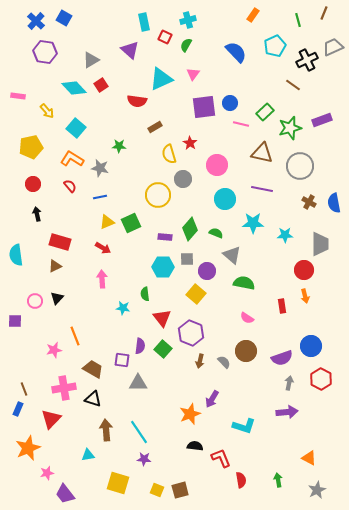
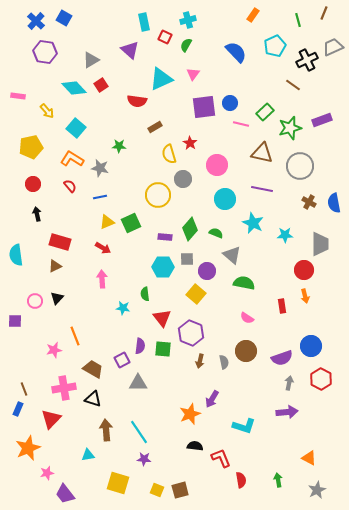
cyan star at (253, 223): rotated 25 degrees clockwise
green square at (163, 349): rotated 36 degrees counterclockwise
purple square at (122, 360): rotated 35 degrees counterclockwise
gray semicircle at (224, 362): rotated 32 degrees clockwise
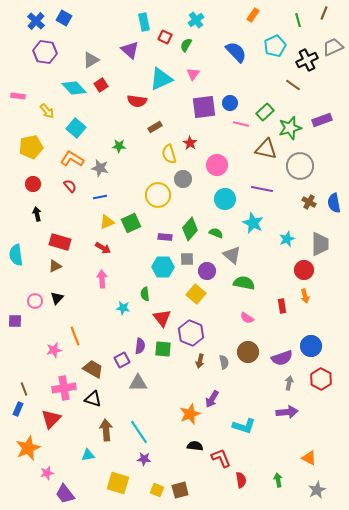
cyan cross at (188, 20): moved 8 px right; rotated 21 degrees counterclockwise
brown triangle at (262, 153): moved 4 px right, 4 px up
cyan star at (285, 235): moved 2 px right, 4 px down; rotated 21 degrees counterclockwise
brown circle at (246, 351): moved 2 px right, 1 px down
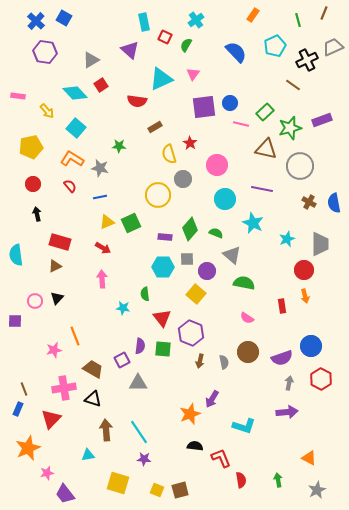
cyan diamond at (74, 88): moved 1 px right, 5 px down
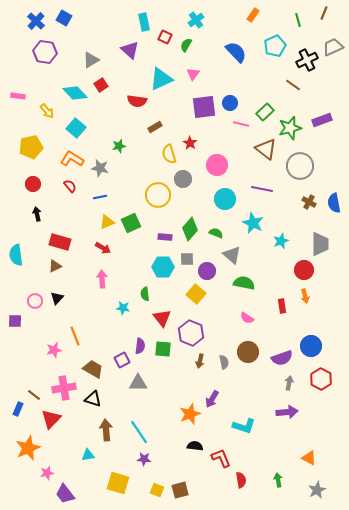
green star at (119, 146): rotated 16 degrees counterclockwise
brown triangle at (266, 149): rotated 25 degrees clockwise
cyan star at (287, 239): moved 6 px left, 2 px down
brown line at (24, 389): moved 10 px right, 6 px down; rotated 32 degrees counterclockwise
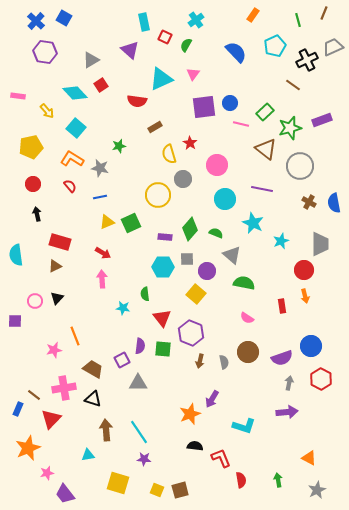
red arrow at (103, 248): moved 5 px down
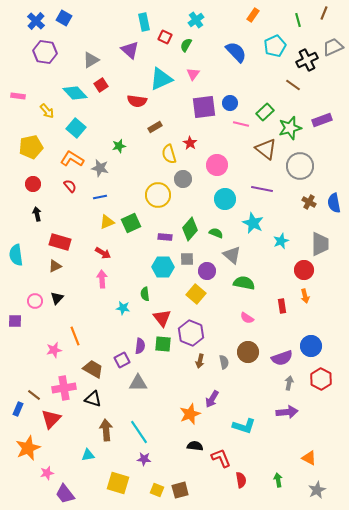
green square at (163, 349): moved 5 px up
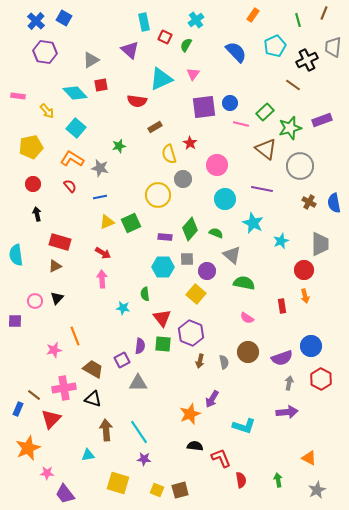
gray trapezoid at (333, 47): rotated 60 degrees counterclockwise
red square at (101, 85): rotated 24 degrees clockwise
pink star at (47, 473): rotated 16 degrees clockwise
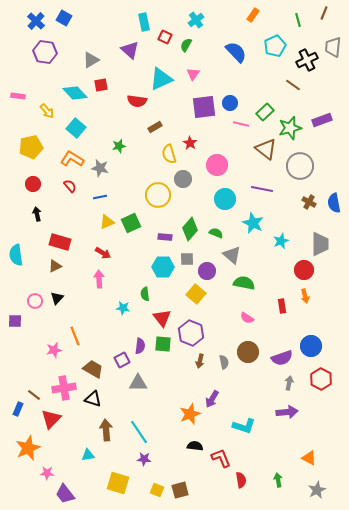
pink arrow at (102, 279): moved 3 px left
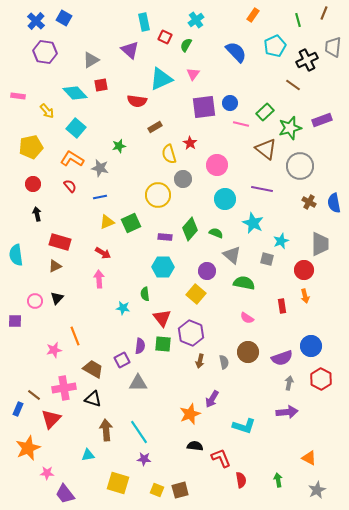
gray square at (187, 259): moved 80 px right; rotated 16 degrees clockwise
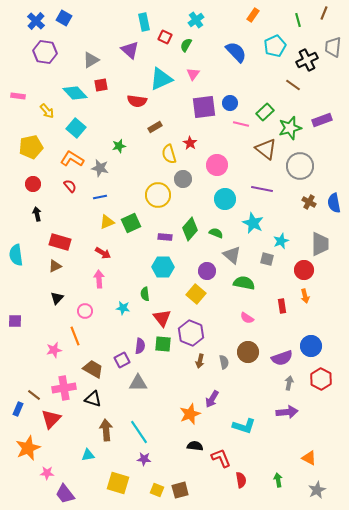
pink circle at (35, 301): moved 50 px right, 10 px down
